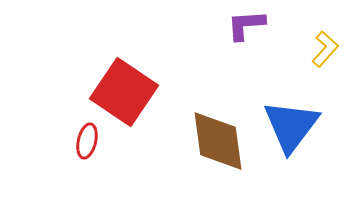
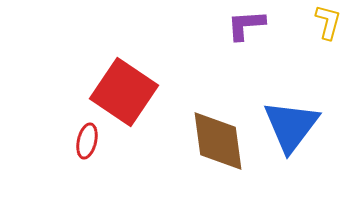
yellow L-shape: moved 3 px right, 27 px up; rotated 27 degrees counterclockwise
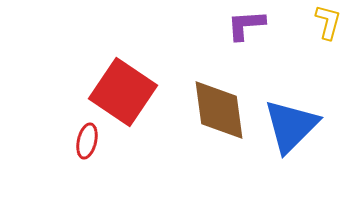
red square: moved 1 px left
blue triangle: rotated 8 degrees clockwise
brown diamond: moved 1 px right, 31 px up
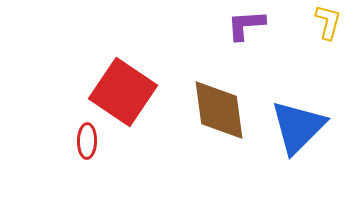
blue triangle: moved 7 px right, 1 px down
red ellipse: rotated 12 degrees counterclockwise
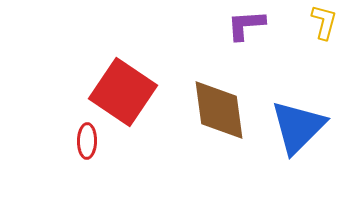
yellow L-shape: moved 4 px left
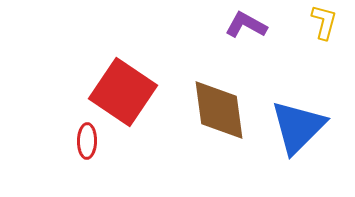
purple L-shape: rotated 33 degrees clockwise
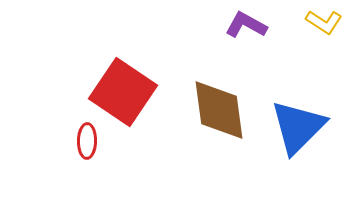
yellow L-shape: rotated 108 degrees clockwise
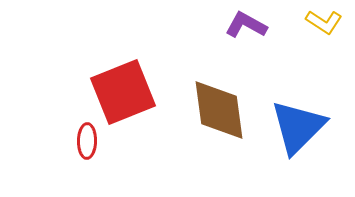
red square: rotated 34 degrees clockwise
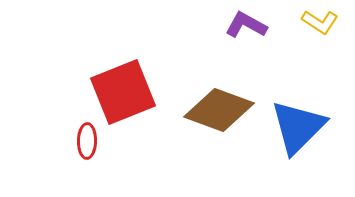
yellow L-shape: moved 4 px left
brown diamond: rotated 62 degrees counterclockwise
